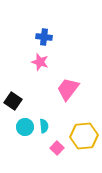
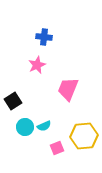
pink star: moved 3 px left, 3 px down; rotated 30 degrees clockwise
pink trapezoid: rotated 15 degrees counterclockwise
black square: rotated 24 degrees clockwise
cyan semicircle: rotated 72 degrees clockwise
pink square: rotated 24 degrees clockwise
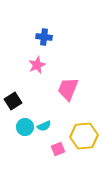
pink square: moved 1 px right, 1 px down
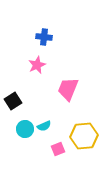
cyan circle: moved 2 px down
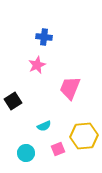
pink trapezoid: moved 2 px right, 1 px up
cyan circle: moved 1 px right, 24 px down
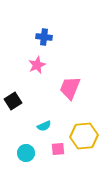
pink square: rotated 16 degrees clockwise
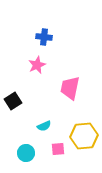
pink trapezoid: rotated 10 degrees counterclockwise
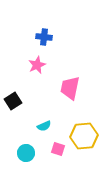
pink square: rotated 24 degrees clockwise
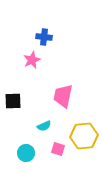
pink star: moved 5 px left, 5 px up
pink trapezoid: moved 7 px left, 8 px down
black square: rotated 30 degrees clockwise
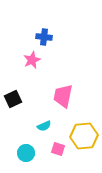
black square: moved 2 px up; rotated 24 degrees counterclockwise
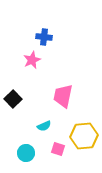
black square: rotated 18 degrees counterclockwise
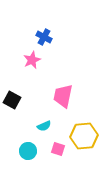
blue cross: rotated 21 degrees clockwise
black square: moved 1 px left, 1 px down; rotated 18 degrees counterclockwise
cyan circle: moved 2 px right, 2 px up
